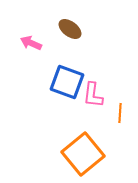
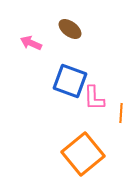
blue square: moved 3 px right, 1 px up
pink L-shape: moved 1 px right, 3 px down; rotated 8 degrees counterclockwise
orange line: moved 1 px right
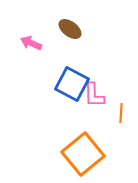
blue square: moved 2 px right, 3 px down; rotated 8 degrees clockwise
pink L-shape: moved 3 px up
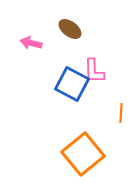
pink arrow: rotated 10 degrees counterclockwise
pink L-shape: moved 24 px up
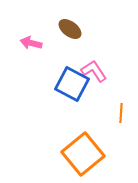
pink L-shape: rotated 148 degrees clockwise
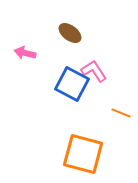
brown ellipse: moved 4 px down
pink arrow: moved 6 px left, 10 px down
orange line: rotated 72 degrees counterclockwise
orange square: rotated 36 degrees counterclockwise
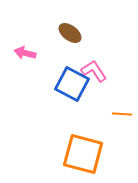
orange line: moved 1 px right, 1 px down; rotated 18 degrees counterclockwise
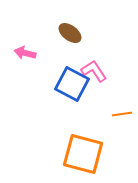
orange line: rotated 12 degrees counterclockwise
